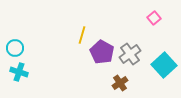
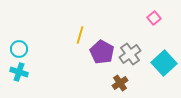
yellow line: moved 2 px left
cyan circle: moved 4 px right, 1 px down
cyan square: moved 2 px up
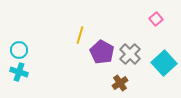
pink square: moved 2 px right, 1 px down
cyan circle: moved 1 px down
gray cross: rotated 10 degrees counterclockwise
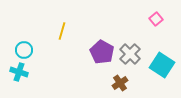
yellow line: moved 18 px left, 4 px up
cyan circle: moved 5 px right
cyan square: moved 2 px left, 2 px down; rotated 15 degrees counterclockwise
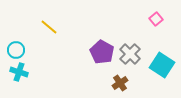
yellow line: moved 13 px left, 4 px up; rotated 66 degrees counterclockwise
cyan circle: moved 8 px left
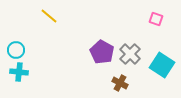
pink square: rotated 32 degrees counterclockwise
yellow line: moved 11 px up
cyan cross: rotated 12 degrees counterclockwise
brown cross: rotated 28 degrees counterclockwise
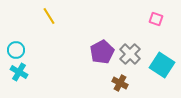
yellow line: rotated 18 degrees clockwise
purple pentagon: rotated 15 degrees clockwise
cyan cross: rotated 24 degrees clockwise
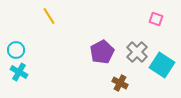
gray cross: moved 7 px right, 2 px up
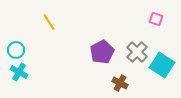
yellow line: moved 6 px down
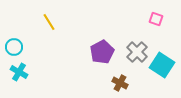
cyan circle: moved 2 px left, 3 px up
